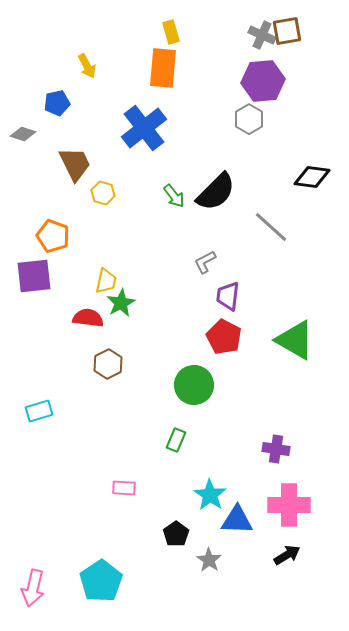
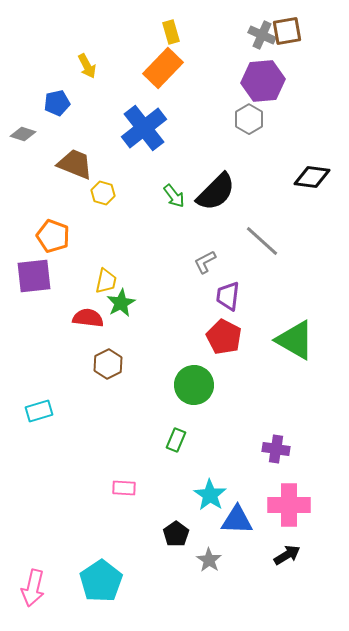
orange rectangle: rotated 39 degrees clockwise
brown trapezoid: rotated 42 degrees counterclockwise
gray line: moved 9 px left, 14 px down
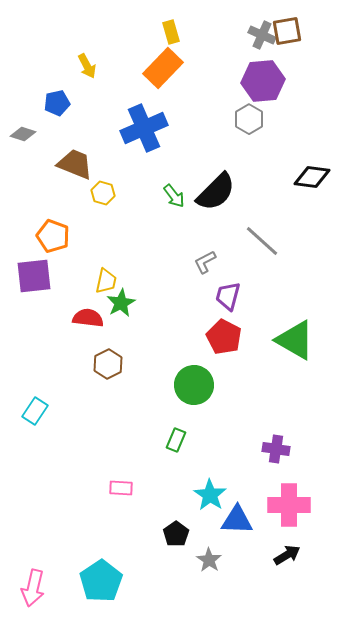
blue cross: rotated 15 degrees clockwise
purple trapezoid: rotated 8 degrees clockwise
cyan rectangle: moved 4 px left; rotated 40 degrees counterclockwise
pink rectangle: moved 3 px left
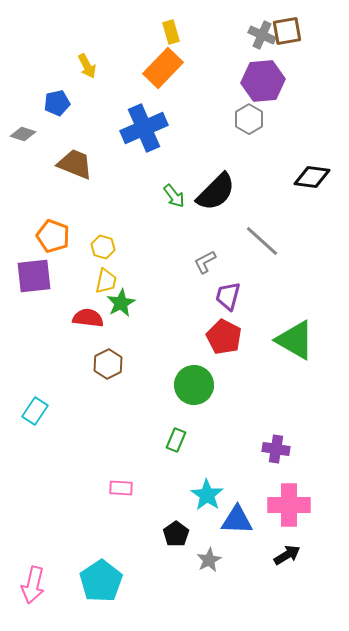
yellow hexagon: moved 54 px down
cyan star: moved 3 px left
gray star: rotated 10 degrees clockwise
pink arrow: moved 3 px up
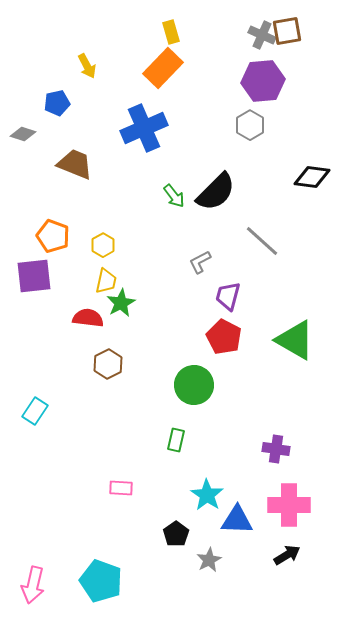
gray hexagon: moved 1 px right, 6 px down
yellow hexagon: moved 2 px up; rotated 15 degrees clockwise
gray L-shape: moved 5 px left
green rectangle: rotated 10 degrees counterclockwise
cyan pentagon: rotated 18 degrees counterclockwise
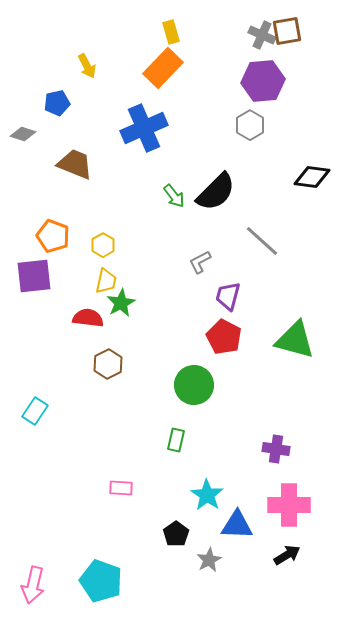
green triangle: rotated 15 degrees counterclockwise
blue triangle: moved 5 px down
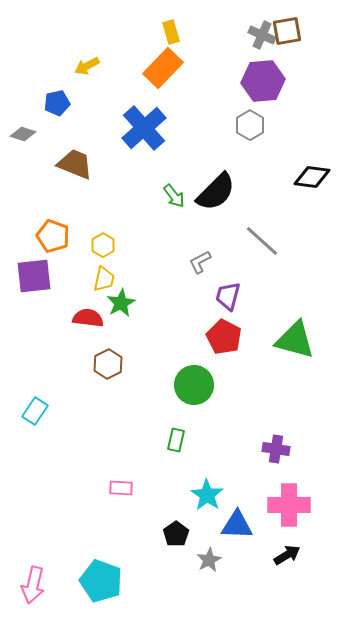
yellow arrow: rotated 90 degrees clockwise
blue cross: rotated 18 degrees counterclockwise
yellow trapezoid: moved 2 px left, 2 px up
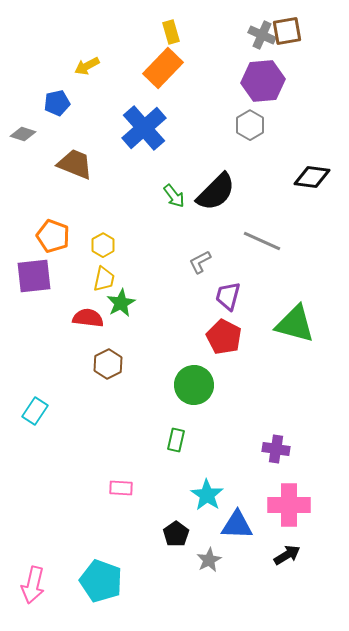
gray line: rotated 18 degrees counterclockwise
green triangle: moved 16 px up
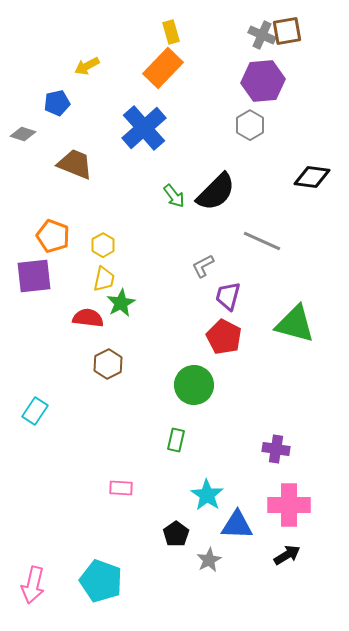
gray L-shape: moved 3 px right, 4 px down
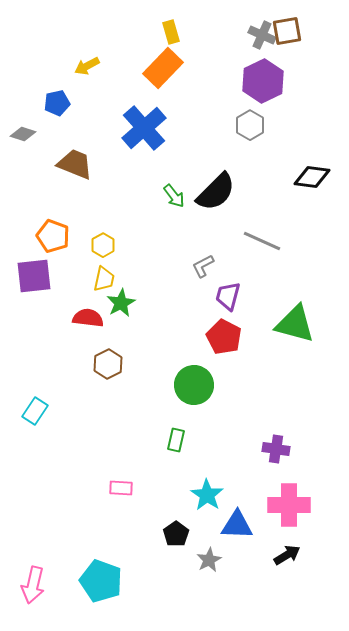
purple hexagon: rotated 21 degrees counterclockwise
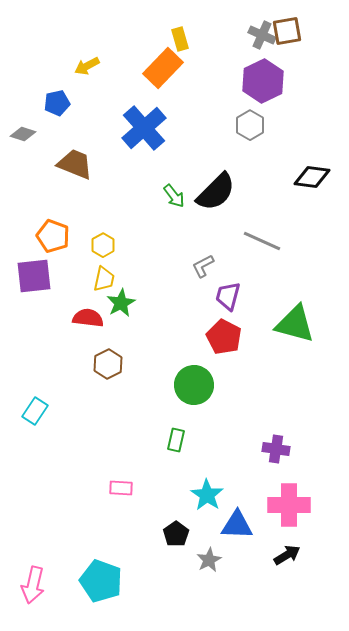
yellow rectangle: moved 9 px right, 7 px down
